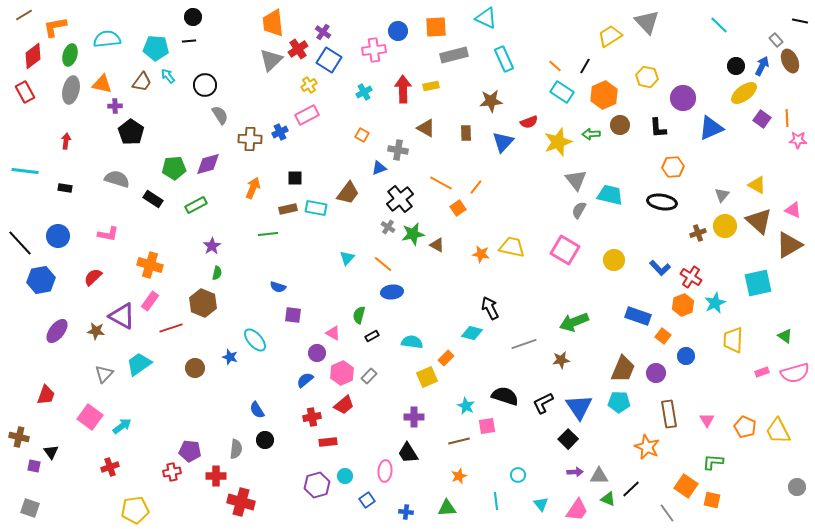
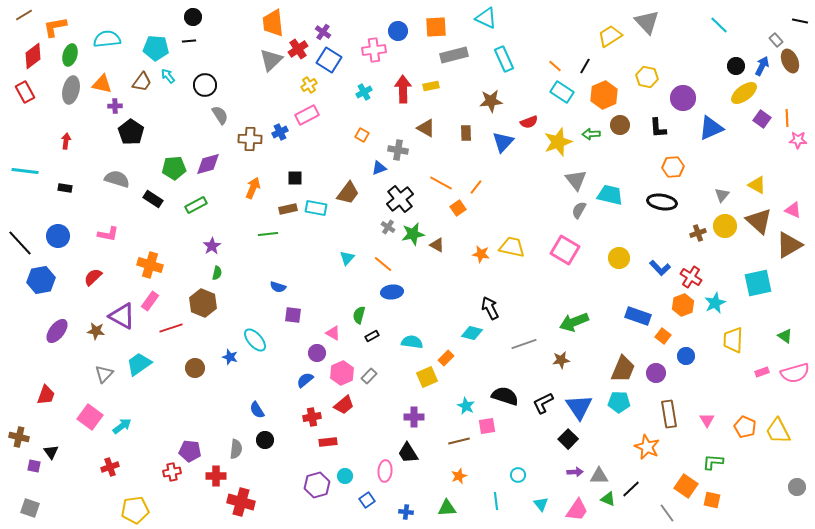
yellow circle at (614, 260): moved 5 px right, 2 px up
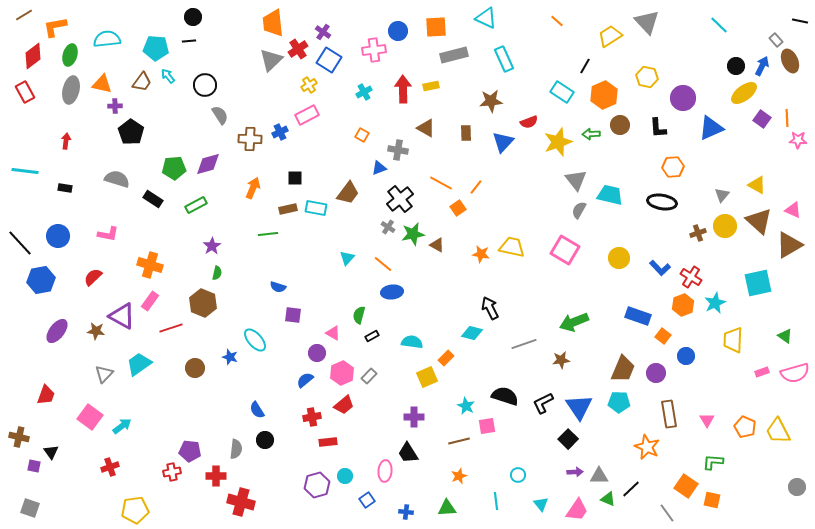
orange line at (555, 66): moved 2 px right, 45 px up
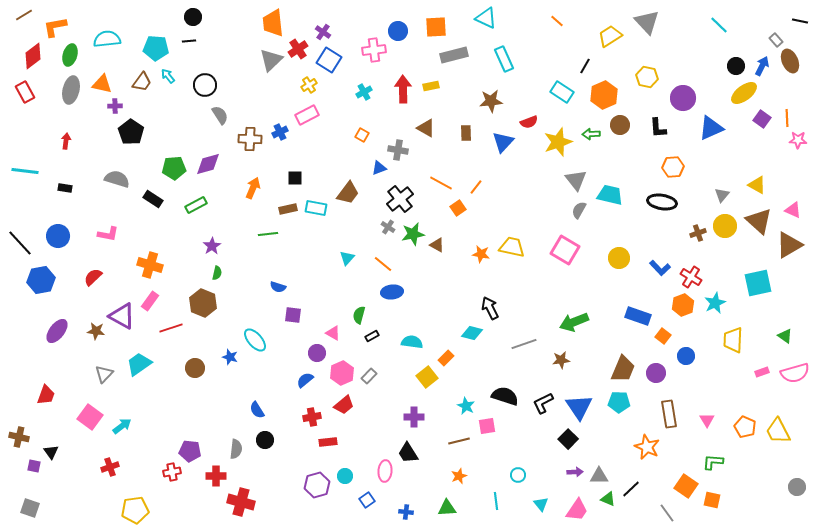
yellow square at (427, 377): rotated 15 degrees counterclockwise
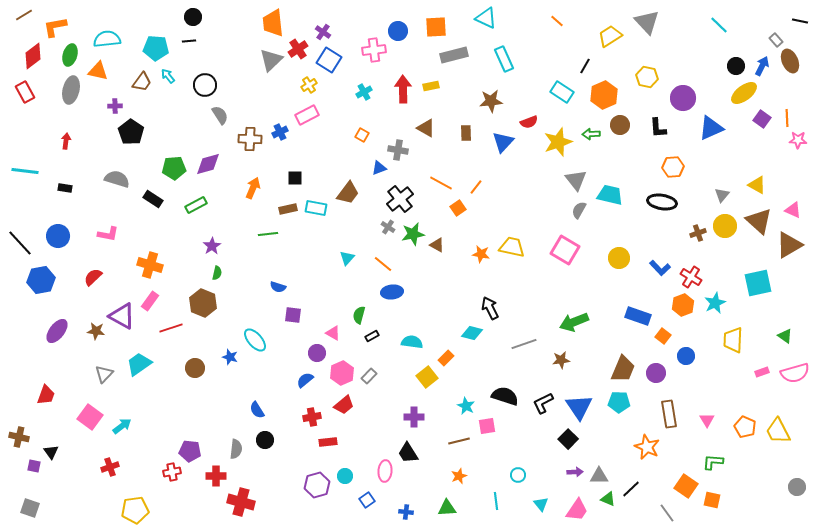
orange triangle at (102, 84): moved 4 px left, 13 px up
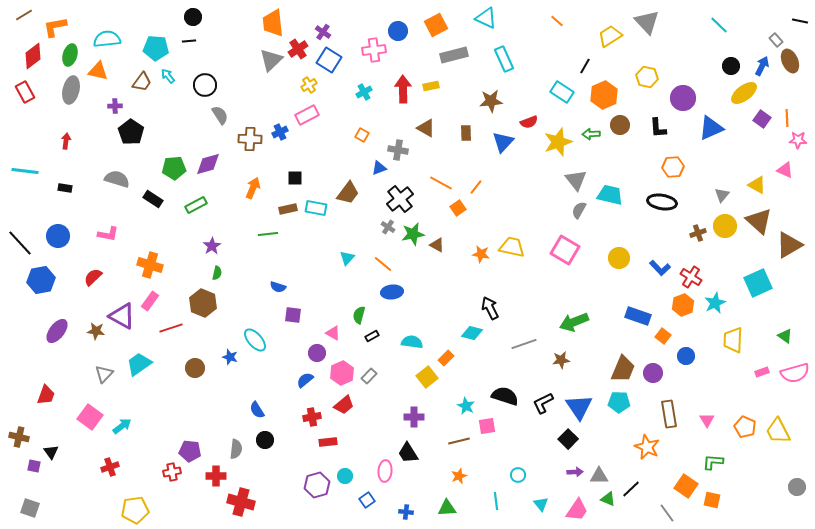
orange square at (436, 27): moved 2 px up; rotated 25 degrees counterclockwise
black circle at (736, 66): moved 5 px left
pink triangle at (793, 210): moved 8 px left, 40 px up
cyan square at (758, 283): rotated 12 degrees counterclockwise
purple circle at (656, 373): moved 3 px left
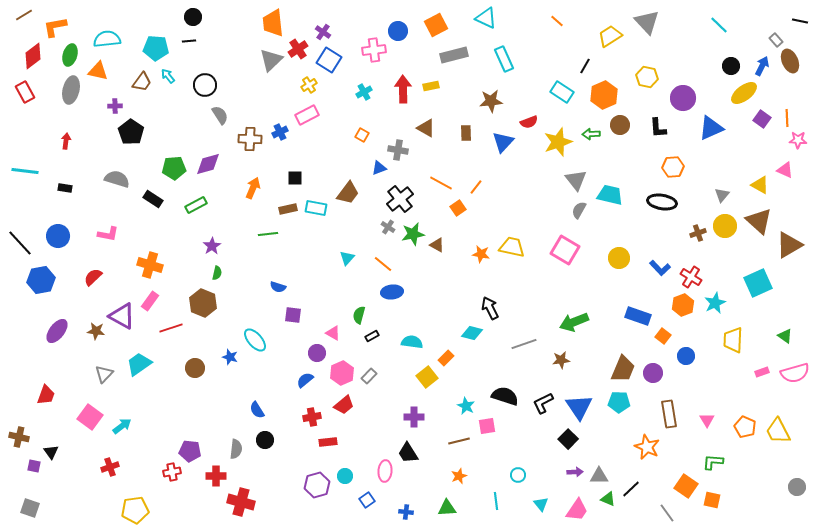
yellow triangle at (757, 185): moved 3 px right
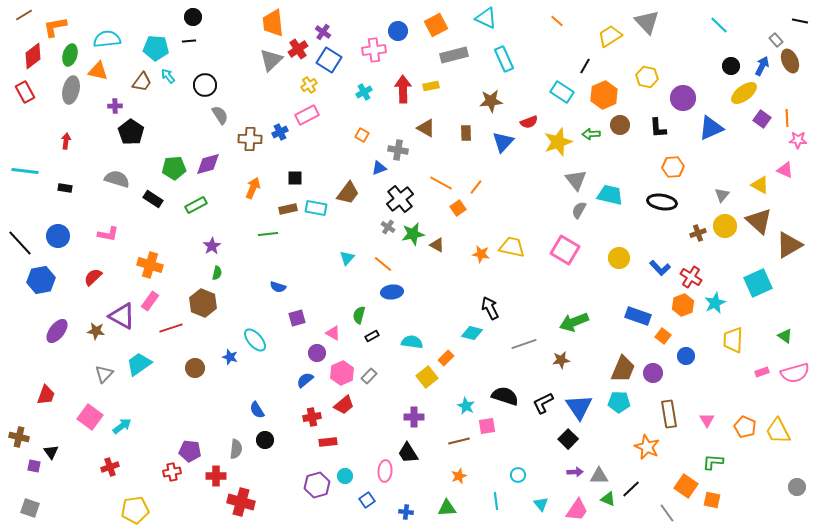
purple square at (293, 315): moved 4 px right, 3 px down; rotated 24 degrees counterclockwise
